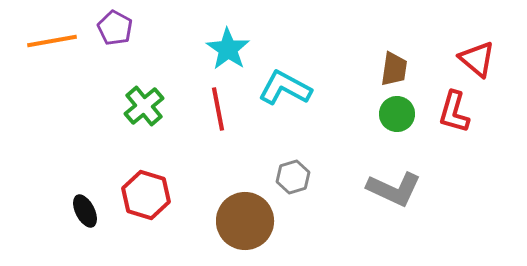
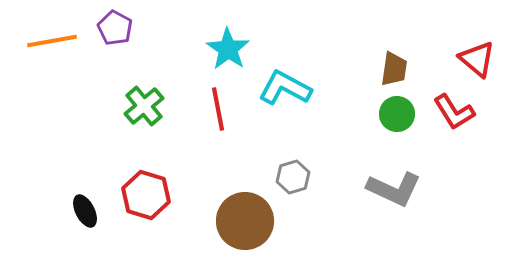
red L-shape: rotated 48 degrees counterclockwise
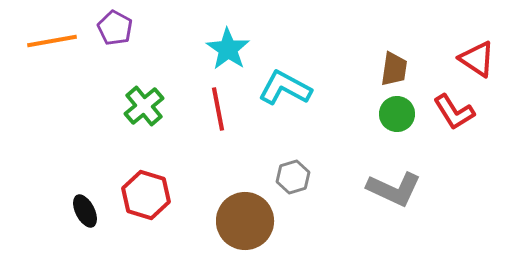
red triangle: rotated 6 degrees counterclockwise
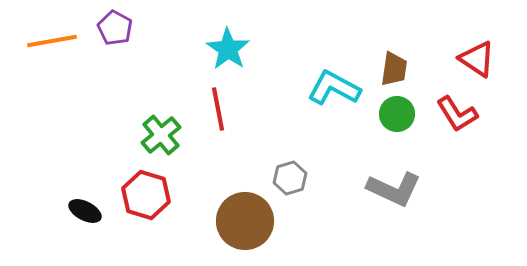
cyan L-shape: moved 49 px right
green cross: moved 17 px right, 29 px down
red L-shape: moved 3 px right, 2 px down
gray hexagon: moved 3 px left, 1 px down
black ellipse: rotated 36 degrees counterclockwise
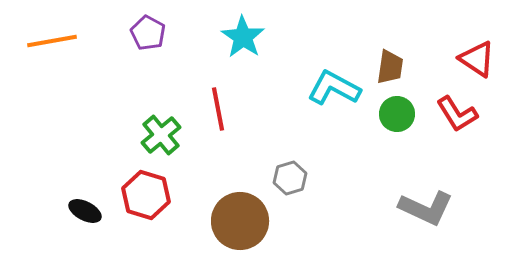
purple pentagon: moved 33 px right, 5 px down
cyan star: moved 15 px right, 12 px up
brown trapezoid: moved 4 px left, 2 px up
gray L-shape: moved 32 px right, 19 px down
brown circle: moved 5 px left
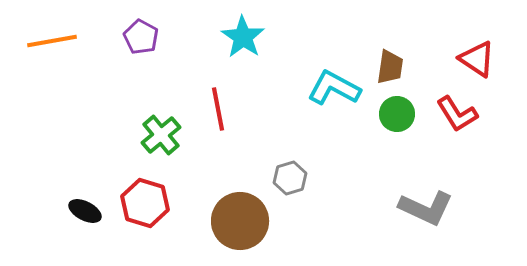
purple pentagon: moved 7 px left, 4 px down
red hexagon: moved 1 px left, 8 px down
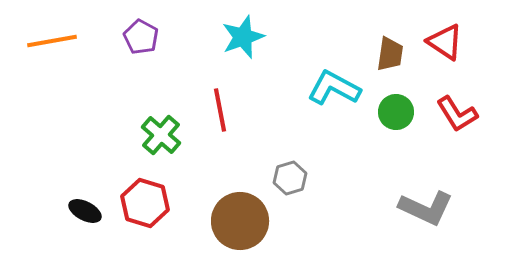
cyan star: rotated 18 degrees clockwise
red triangle: moved 32 px left, 17 px up
brown trapezoid: moved 13 px up
red line: moved 2 px right, 1 px down
green circle: moved 1 px left, 2 px up
green cross: rotated 9 degrees counterclockwise
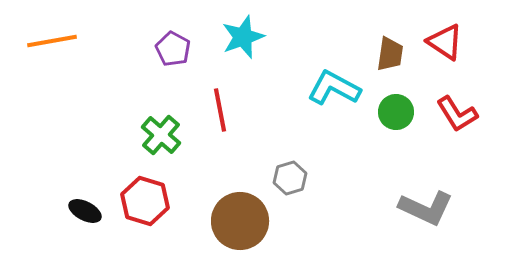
purple pentagon: moved 32 px right, 12 px down
red hexagon: moved 2 px up
